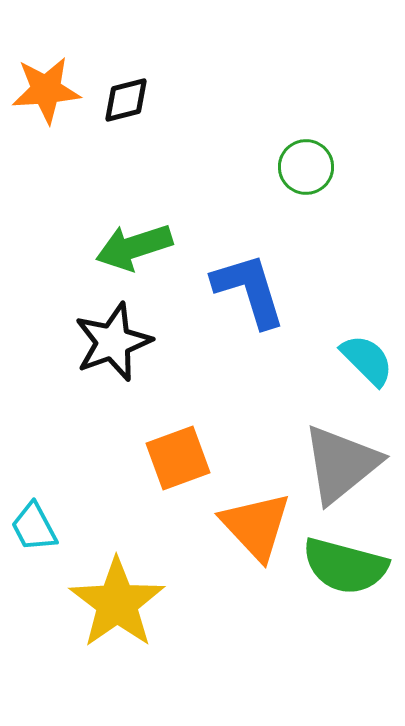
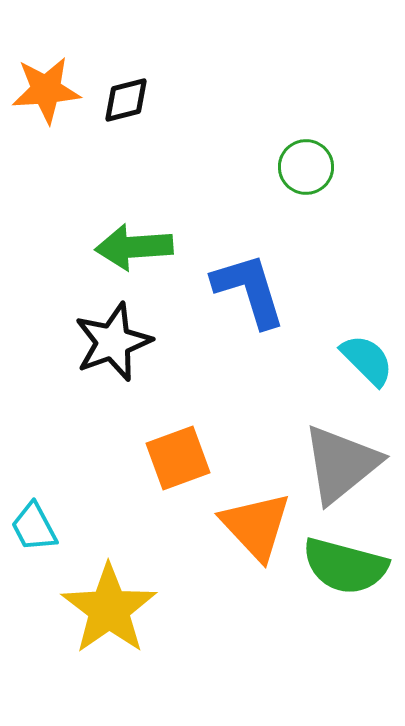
green arrow: rotated 14 degrees clockwise
yellow star: moved 8 px left, 6 px down
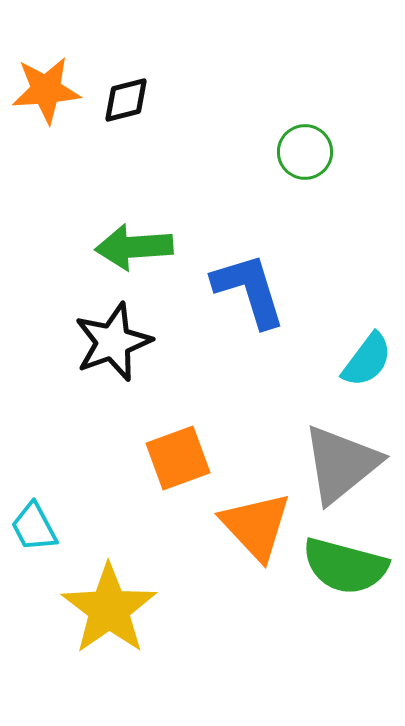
green circle: moved 1 px left, 15 px up
cyan semicircle: rotated 82 degrees clockwise
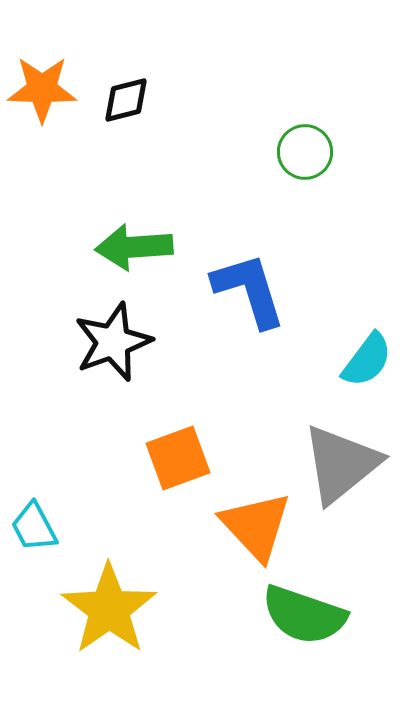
orange star: moved 4 px left, 1 px up; rotated 6 degrees clockwise
green semicircle: moved 41 px left, 49 px down; rotated 4 degrees clockwise
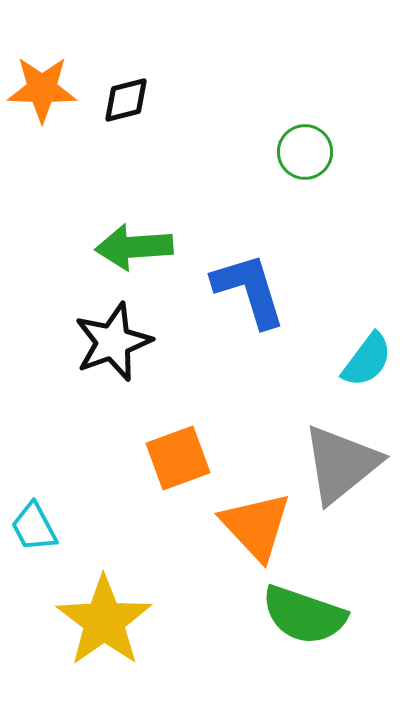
yellow star: moved 5 px left, 12 px down
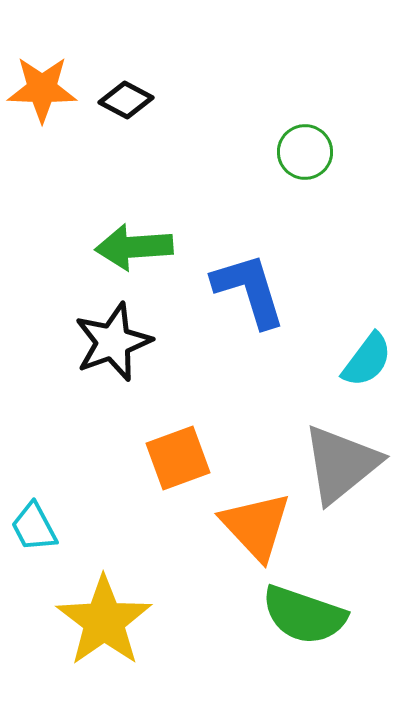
black diamond: rotated 42 degrees clockwise
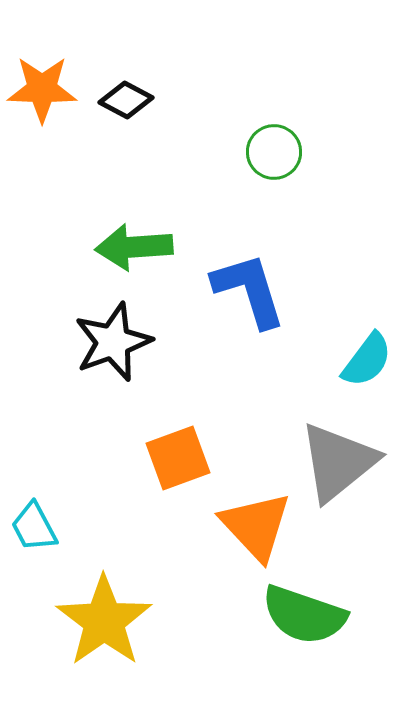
green circle: moved 31 px left
gray triangle: moved 3 px left, 2 px up
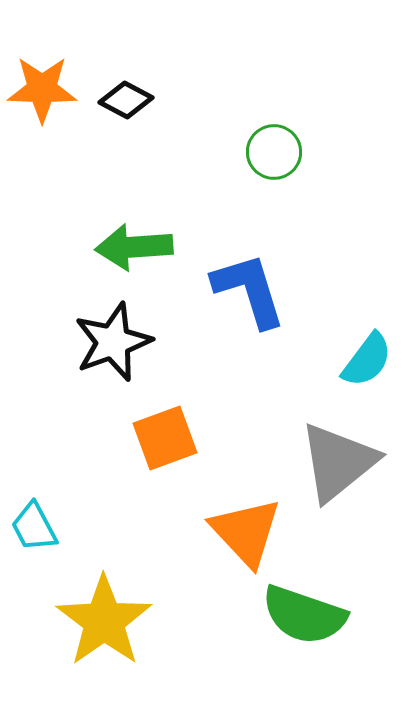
orange square: moved 13 px left, 20 px up
orange triangle: moved 10 px left, 6 px down
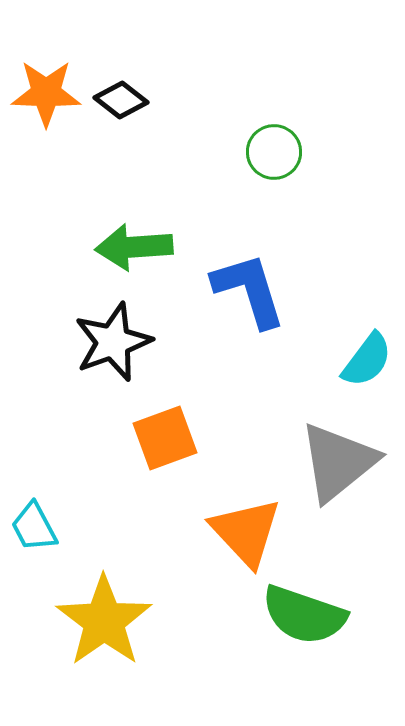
orange star: moved 4 px right, 4 px down
black diamond: moved 5 px left; rotated 10 degrees clockwise
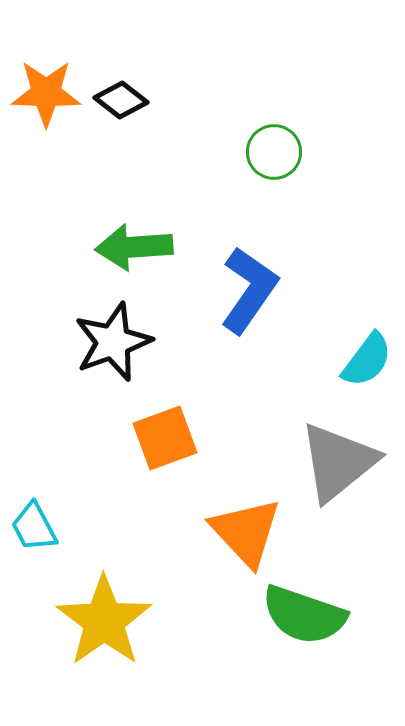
blue L-shape: rotated 52 degrees clockwise
